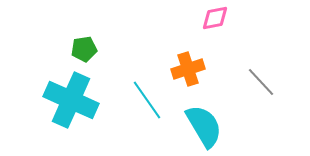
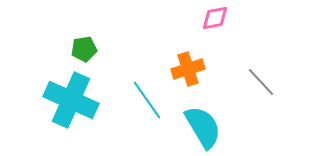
cyan semicircle: moved 1 px left, 1 px down
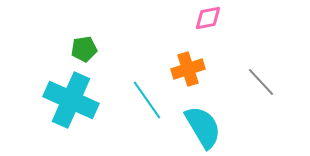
pink diamond: moved 7 px left
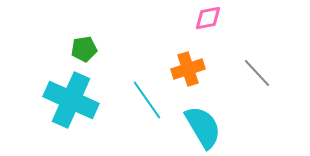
gray line: moved 4 px left, 9 px up
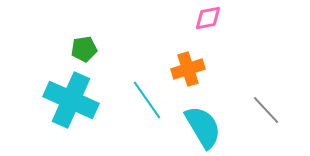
gray line: moved 9 px right, 37 px down
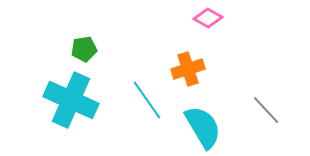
pink diamond: rotated 40 degrees clockwise
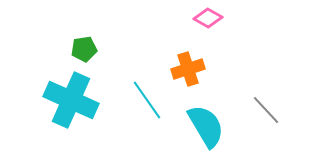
cyan semicircle: moved 3 px right, 1 px up
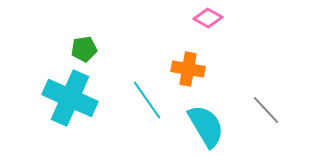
orange cross: rotated 28 degrees clockwise
cyan cross: moved 1 px left, 2 px up
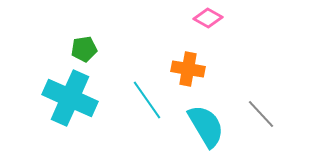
gray line: moved 5 px left, 4 px down
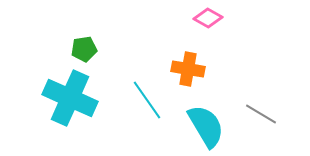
gray line: rotated 16 degrees counterclockwise
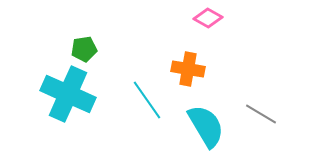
cyan cross: moved 2 px left, 4 px up
